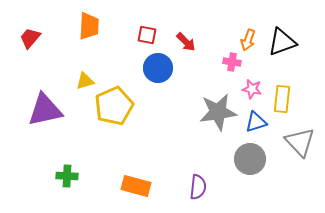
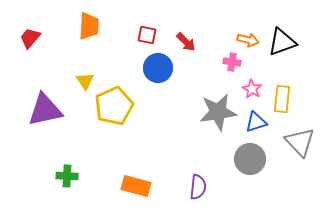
orange arrow: rotated 95 degrees counterclockwise
yellow triangle: rotated 48 degrees counterclockwise
pink star: rotated 18 degrees clockwise
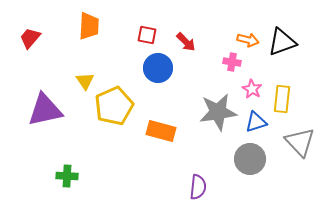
orange rectangle: moved 25 px right, 55 px up
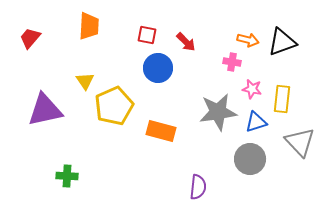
pink star: rotated 18 degrees counterclockwise
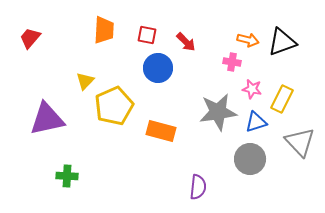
orange trapezoid: moved 15 px right, 4 px down
yellow triangle: rotated 18 degrees clockwise
yellow rectangle: rotated 20 degrees clockwise
purple triangle: moved 2 px right, 9 px down
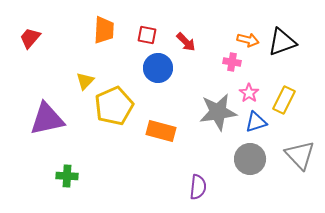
pink star: moved 3 px left, 4 px down; rotated 24 degrees clockwise
yellow rectangle: moved 2 px right, 1 px down
gray triangle: moved 13 px down
